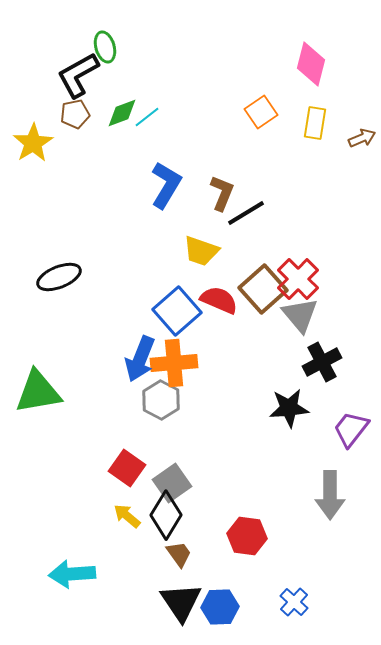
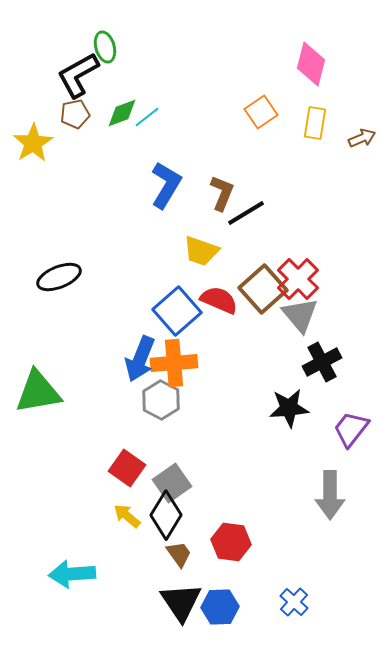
red hexagon: moved 16 px left, 6 px down
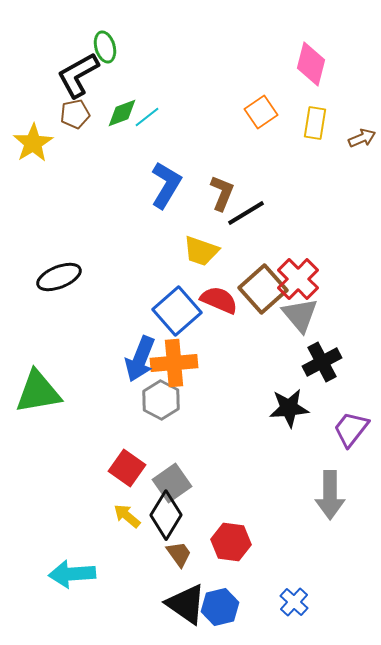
black triangle: moved 5 px right, 2 px down; rotated 21 degrees counterclockwise
blue hexagon: rotated 12 degrees counterclockwise
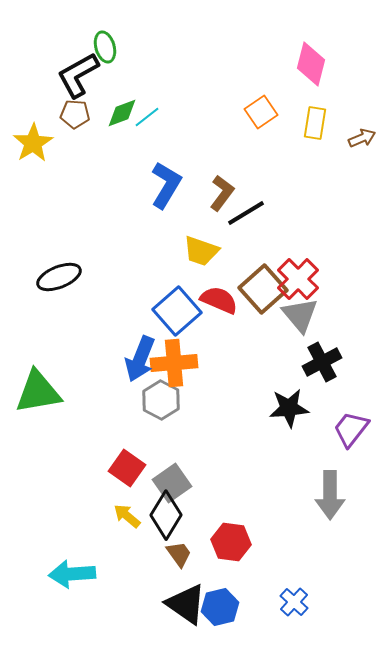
brown pentagon: rotated 16 degrees clockwise
brown L-shape: rotated 15 degrees clockwise
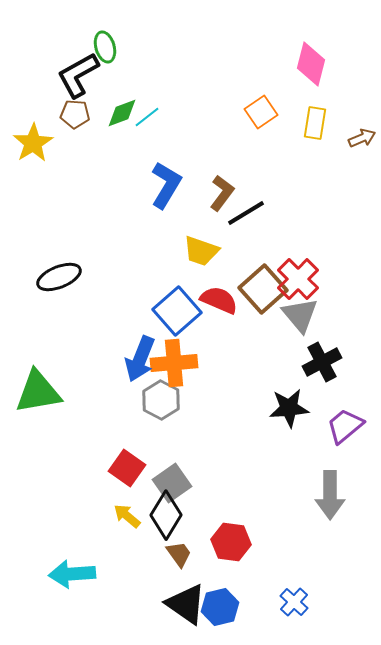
purple trapezoid: moved 6 px left, 3 px up; rotated 12 degrees clockwise
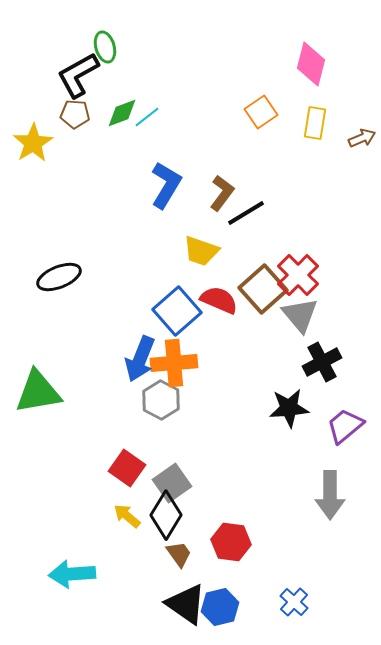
red cross: moved 4 px up
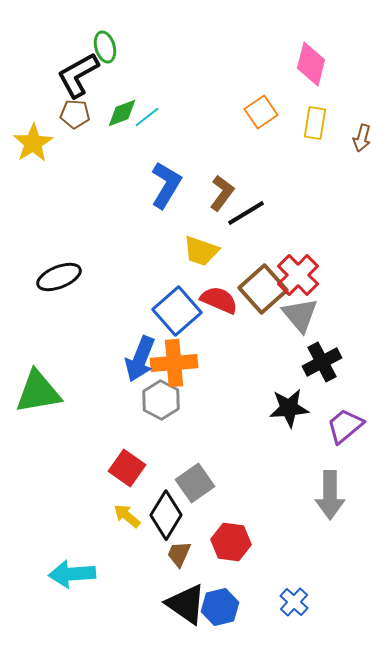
brown arrow: rotated 128 degrees clockwise
gray square: moved 23 px right
brown trapezoid: rotated 120 degrees counterclockwise
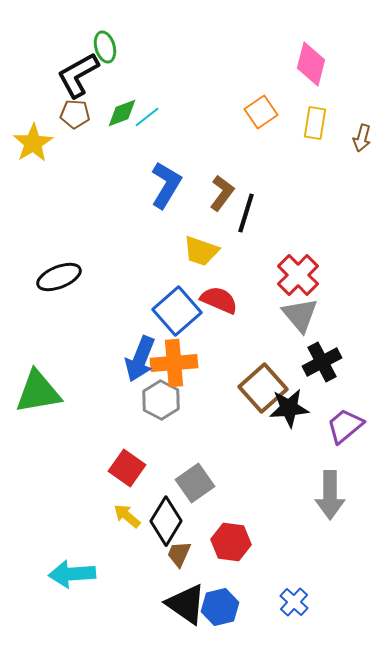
black line: rotated 42 degrees counterclockwise
brown square: moved 99 px down
black diamond: moved 6 px down
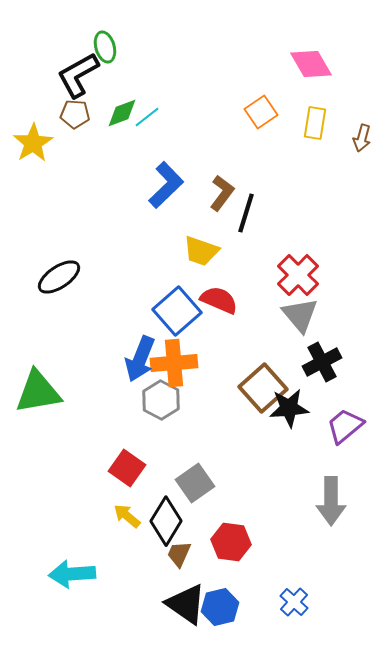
pink diamond: rotated 45 degrees counterclockwise
blue L-shape: rotated 15 degrees clockwise
black ellipse: rotated 12 degrees counterclockwise
gray arrow: moved 1 px right, 6 px down
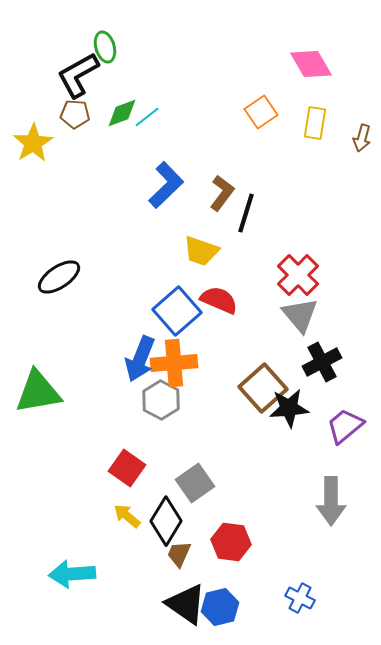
blue cross: moved 6 px right, 4 px up; rotated 16 degrees counterclockwise
